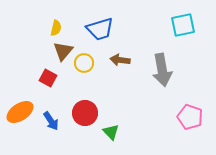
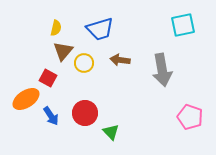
orange ellipse: moved 6 px right, 13 px up
blue arrow: moved 5 px up
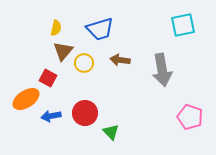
blue arrow: rotated 114 degrees clockwise
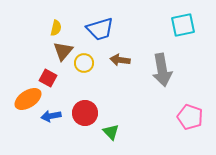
orange ellipse: moved 2 px right
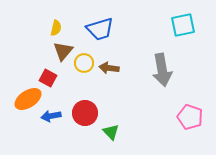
brown arrow: moved 11 px left, 8 px down
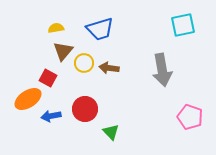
yellow semicircle: rotated 112 degrees counterclockwise
red circle: moved 4 px up
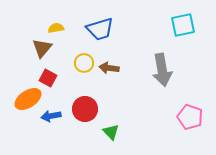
brown triangle: moved 21 px left, 3 px up
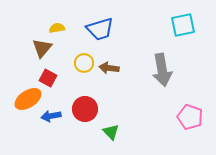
yellow semicircle: moved 1 px right
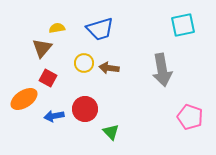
orange ellipse: moved 4 px left
blue arrow: moved 3 px right
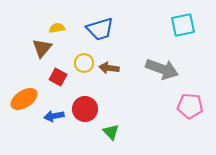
gray arrow: moved 1 px up; rotated 60 degrees counterclockwise
red square: moved 10 px right, 1 px up
pink pentagon: moved 11 px up; rotated 15 degrees counterclockwise
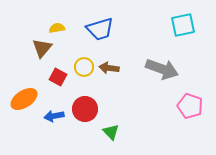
yellow circle: moved 4 px down
pink pentagon: rotated 15 degrees clockwise
